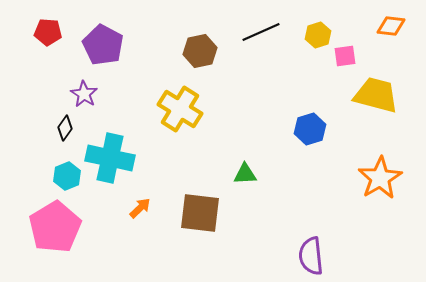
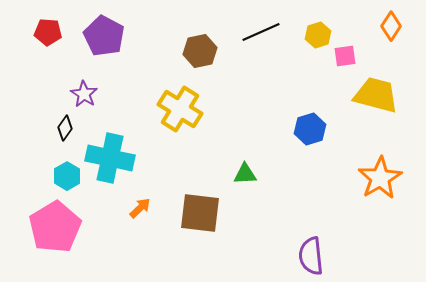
orange diamond: rotated 64 degrees counterclockwise
purple pentagon: moved 1 px right, 9 px up
cyan hexagon: rotated 8 degrees counterclockwise
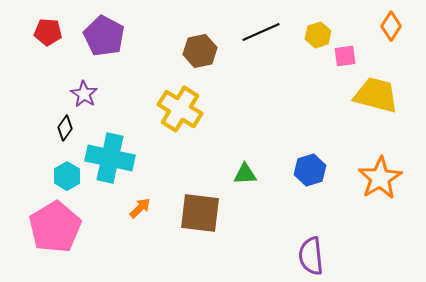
blue hexagon: moved 41 px down
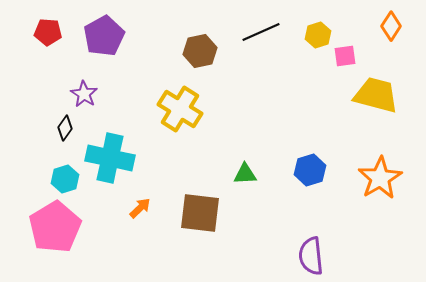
purple pentagon: rotated 15 degrees clockwise
cyan hexagon: moved 2 px left, 3 px down; rotated 12 degrees clockwise
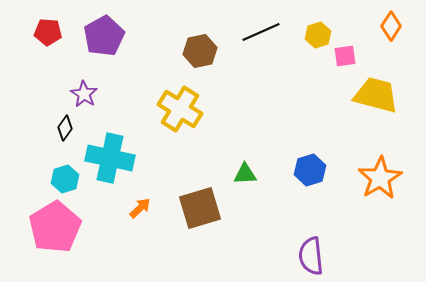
brown square: moved 5 px up; rotated 24 degrees counterclockwise
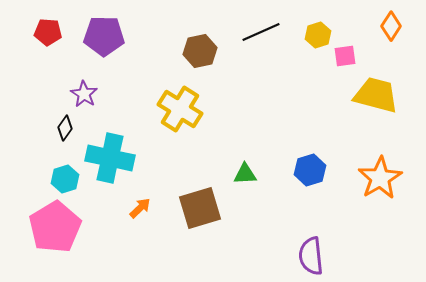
purple pentagon: rotated 30 degrees clockwise
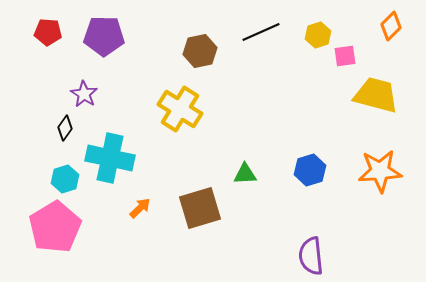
orange diamond: rotated 12 degrees clockwise
orange star: moved 7 px up; rotated 27 degrees clockwise
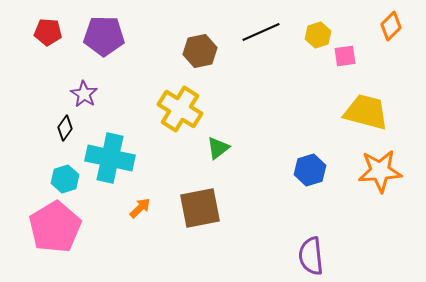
yellow trapezoid: moved 10 px left, 17 px down
green triangle: moved 27 px left, 26 px up; rotated 35 degrees counterclockwise
brown square: rotated 6 degrees clockwise
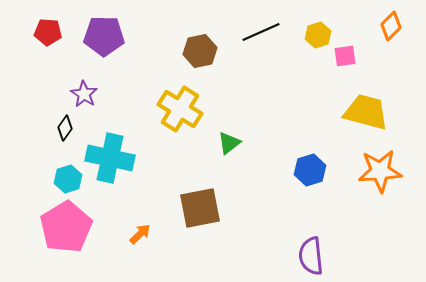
green triangle: moved 11 px right, 5 px up
cyan hexagon: moved 3 px right
orange arrow: moved 26 px down
pink pentagon: moved 11 px right
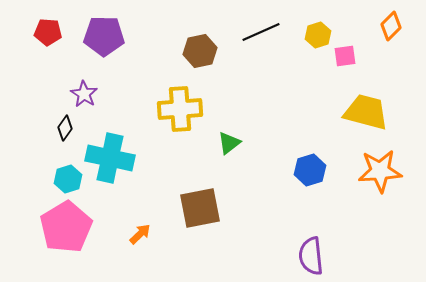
yellow cross: rotated 36 degrees counterclockwise
